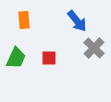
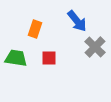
orange rectangle: moved 11 px right, 9 px down; rotated 24 degrees clockwise
gray cross: moved 1 px right, 1 px up
green trapezoid: rotated 105 degrees counterclockwise
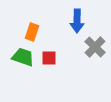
blue arrow: rotated 40 degrees clockwise
orange rectangle: moved 3 px left, 3 px down
green trapezoid: moved 7 px right, 1 px up; rotated 10 degrees clockwise
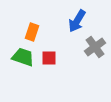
blue arrow: rotated 30 degrees clockwise
gray cross: rotated 10 degrees clockwise
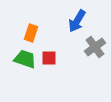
orange rectangle: moved 1 px left, 1 px down
green trapezoid: moved 2 px right, 2 px down
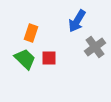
green trapezoid: rotated 25 degrees clockwise
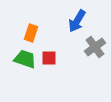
green trapezoid: rotated 25 degrees counterclockwise
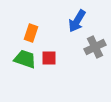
gray cross: rotated 10 degrees clockwise
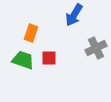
blue arrow: moved 3 px left, 6 px up
gray cross: moved 1 px right, 1 px down
green trapezoid: moved 2 px left, 1 px down
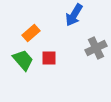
orange rectangle: rotated 30 degrees clockwise
green trapezoid: rotated 30 degrees clockwise
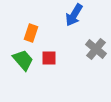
orange rectangle: rotated 30 degrees counterclockwise
gray cross: moved 1 px down; rotated 25 degrees counterclockwise
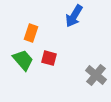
blue arrow: moved 1 px down
gray cross: moved 26 px down
red square: rotated 14 degrees clockwise
